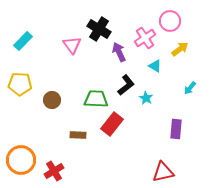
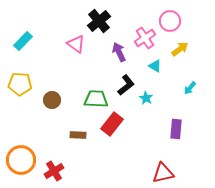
black cross: moved 8 px up; rotated 20 degrees clockwise
pink triangle: moved 4 px right, 1 px up; rotated 18 degrees counterclockwise
red triangle: moved 1 px down
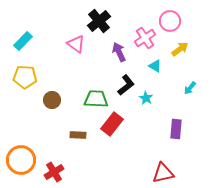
yellow pentagon: moved 5 px right, 7 px up
red cross: moved 1 px down
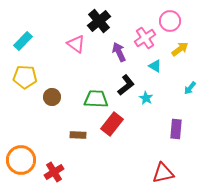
brown circle: moved 3 px up
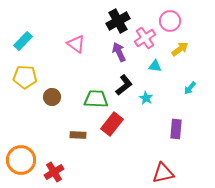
black cross: moved 19 px right; rotated 10 degrees clockwise
cyan triangle: rotated 24 degrees counterclockwise
black L-shape: moved 2 px left
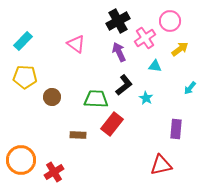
red triangle: moved 2 px left, 8 px up
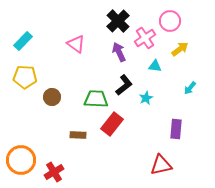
black cross: rotated 15 degrees counterclockwise
cyan star: rotated 16 degrees clockwise
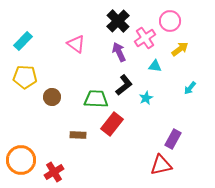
purple rectangle: moved 3 px left, 10 px down; rotated 24 degrees clockwise
